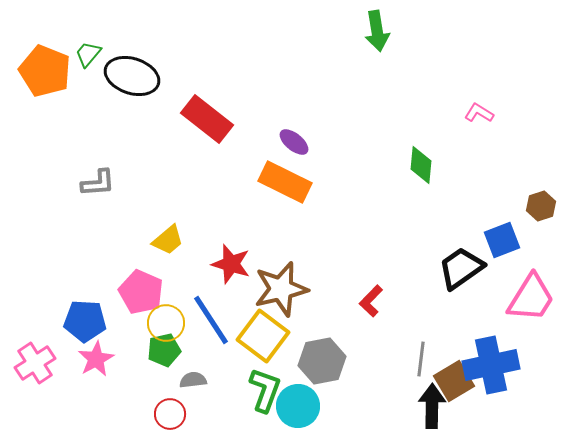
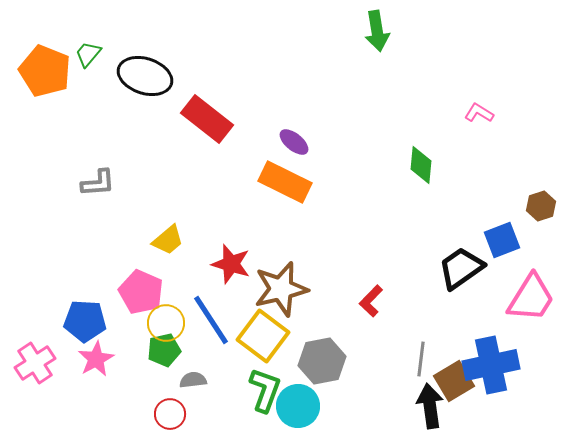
black ellipse: moved 13 px right
black arrow: moved 2 px left; rotated 9 degrees counterclockwise
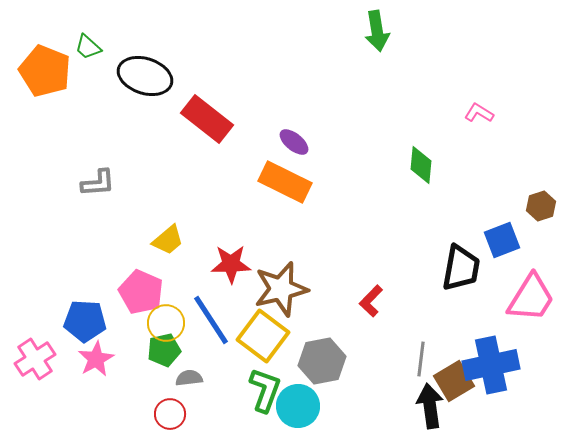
green trapezoid: moved 7 px up; rotated 88 degrees counterclockwise
red star: rotated 18 degrees counterclockwise
black trapezoid: rotated 135 degrees clockwise
pink cross: moved 4 px up
gray semicircle: moved 4 px left, 2 px up
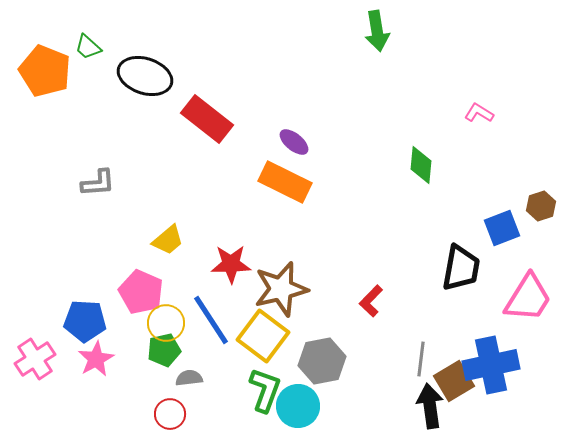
blue square: moved 12 px up
pink trapezoid: moved 3 px left
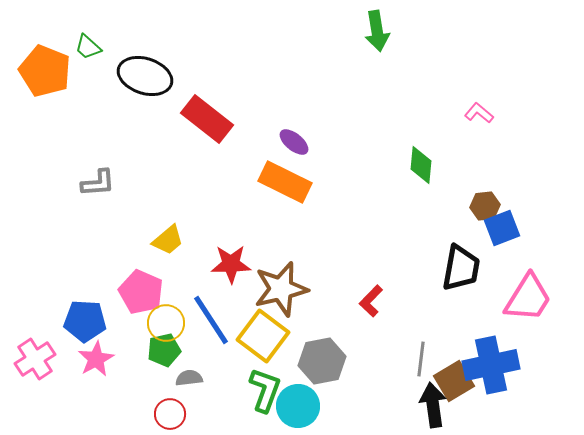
pink L-shape: rotated 8 degrees clockwise
brown hexagon: moved 56 px left; rotated 12 degrees clockwise
black arrow: moved 3 px right, 1 px up
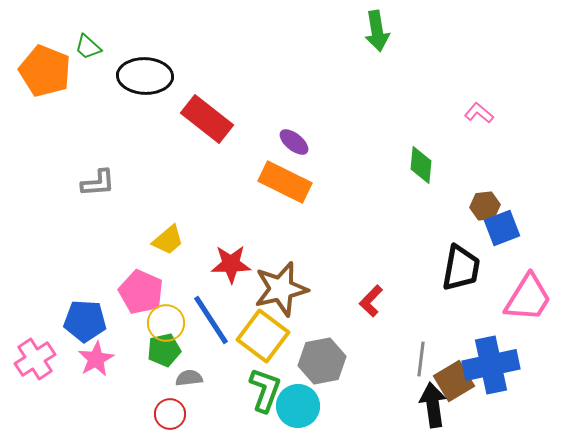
black ellipse: rotated 16 degrees counterclockwise
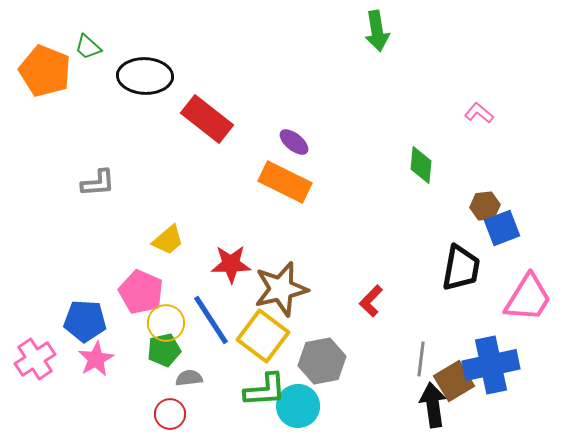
green L-shape: rotated 66 degrees clockwise
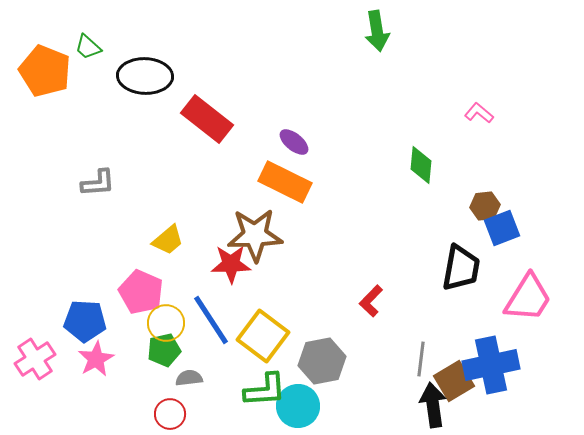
brown star: moved 26 px left, 54 px up; rotated 12 degrees clockwise
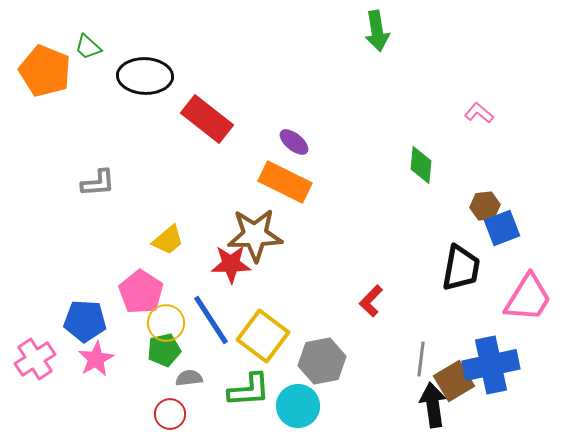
pink pentagon: rotated 9 degrees clockwise
green L-shape: moved 16 px left
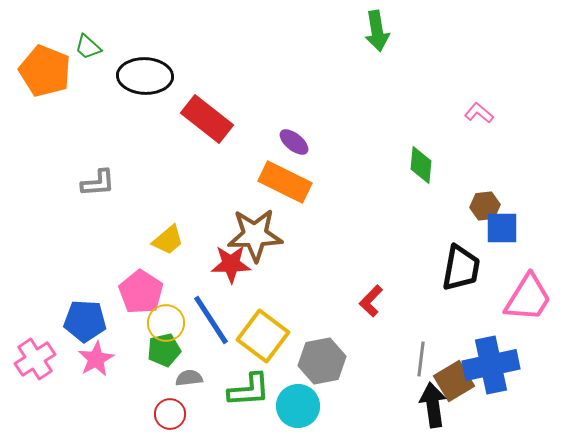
blue square: rotated 21 degrees clockwise
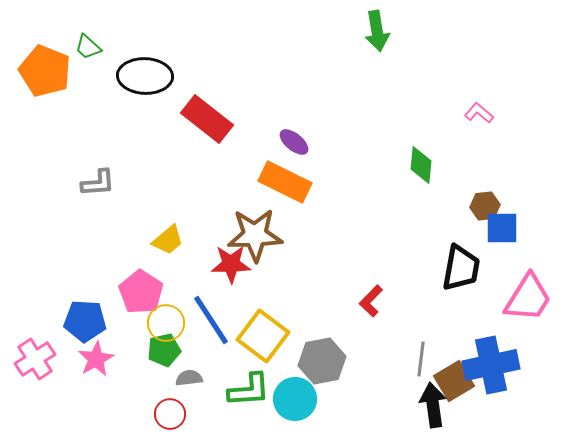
cyan circle: moved 3 px left, 7 px up
